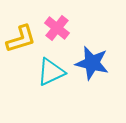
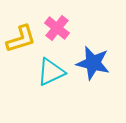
blue star: moved 1 px right
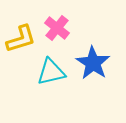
blue star: rotated 20 degrees clockwise
cyan triangle: rotated 12 degrees clockwise
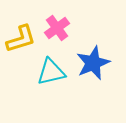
pink cross: rotated 15 degrees clockwise
blue star: rotated 16 degrees clockwise
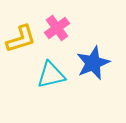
cyan triangle: moved 3 px down
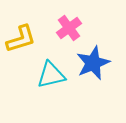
pink cross: moved 12 px right
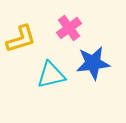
blue star: rotated 16 degrees clockwise
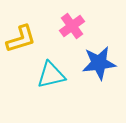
pink cross: moved 3 px right, 2 px up
blue star: moved 6 px right
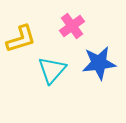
cyan triangle: moved 1 px right, 5 px up; rotated 36 degrees counterclockwise
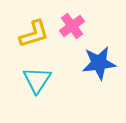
yellow L-shape: moved 13 px right, 5 px up
cyan triangle: moved 15 px left, 10 px down; rotated 8 degrees counterclockwise
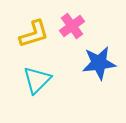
cyan triangle: rotated 12 degrees clockwise
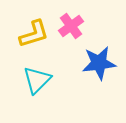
pink cross: moved 1 px left
